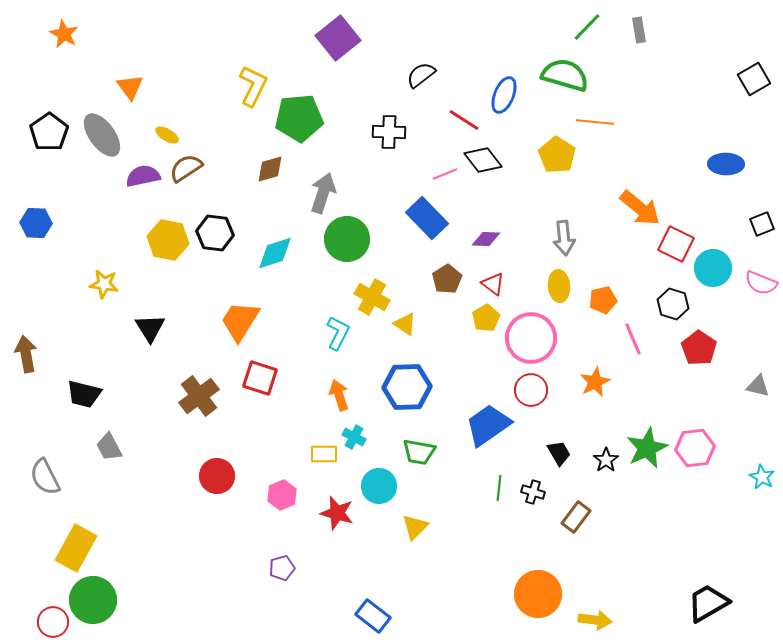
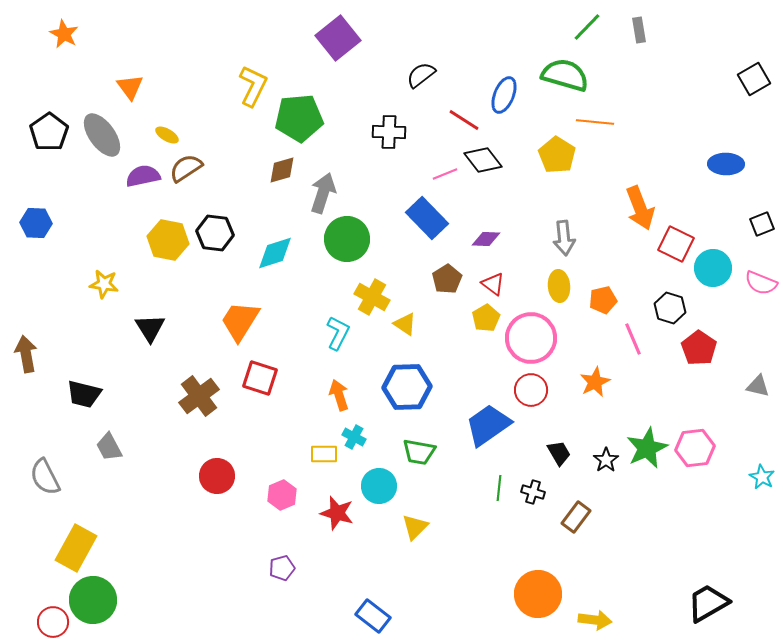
brown diamond at (270, 169): moved 12 px right, 1 px down
orange arrow at (640, 208): rotated 30 degrees clockwise
black hexagon at (673, 304): moved 3 px left, 4 px down
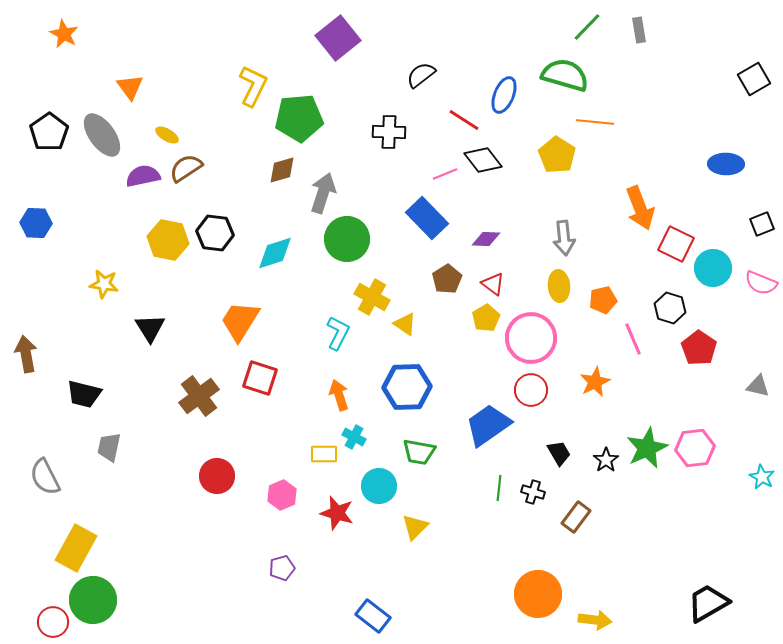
gray trapezoid at (109, 447): rotated 40 degrees clockwise
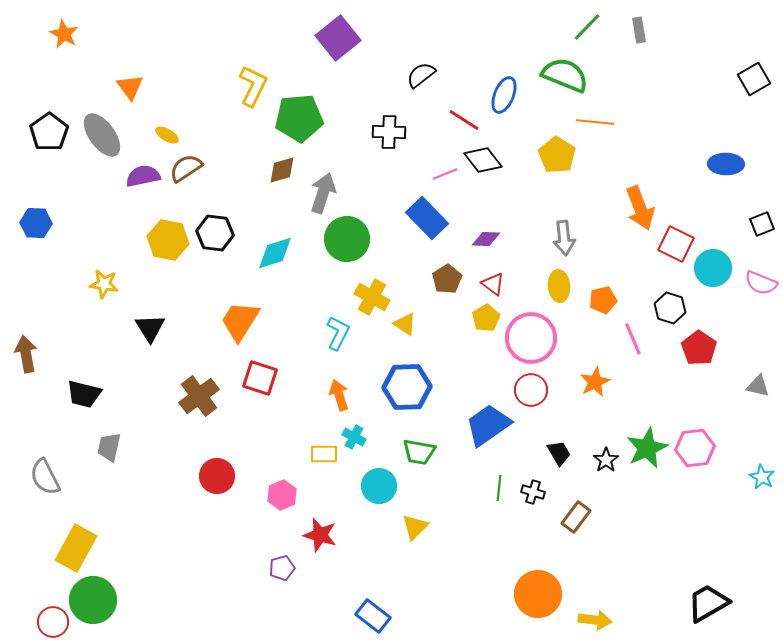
green semicircle at (565, 75): rotated 6 degrees clockwise
red star at (337, 513): moved 17 px left, 22 px down
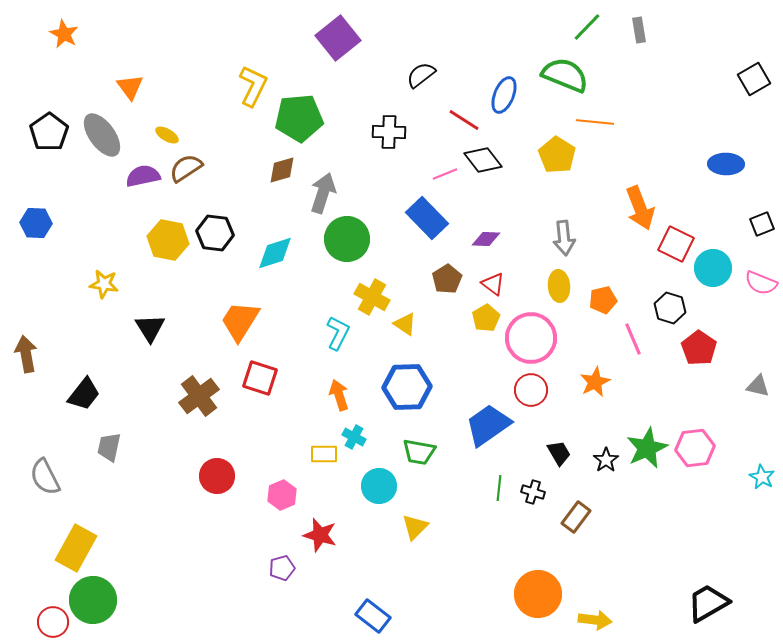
black trapezoid at (84, 394): rotated 66 degrees counterclockwise
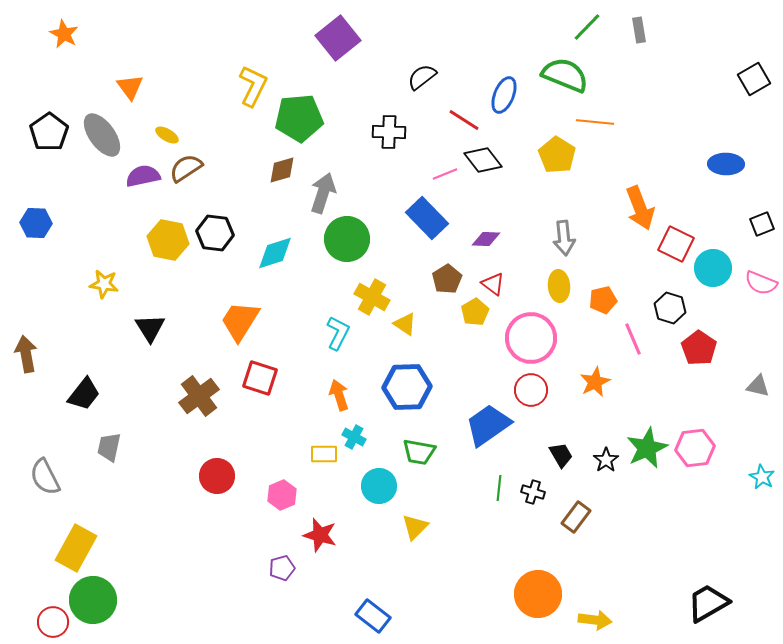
black semicircle at (421, 75): moved 1 px right, 2 px down
yellow pentagon at (486, 318): moved 11 px left, 6 px up
black trapezoid at (559, 453): moved 2 px right, 2 px down
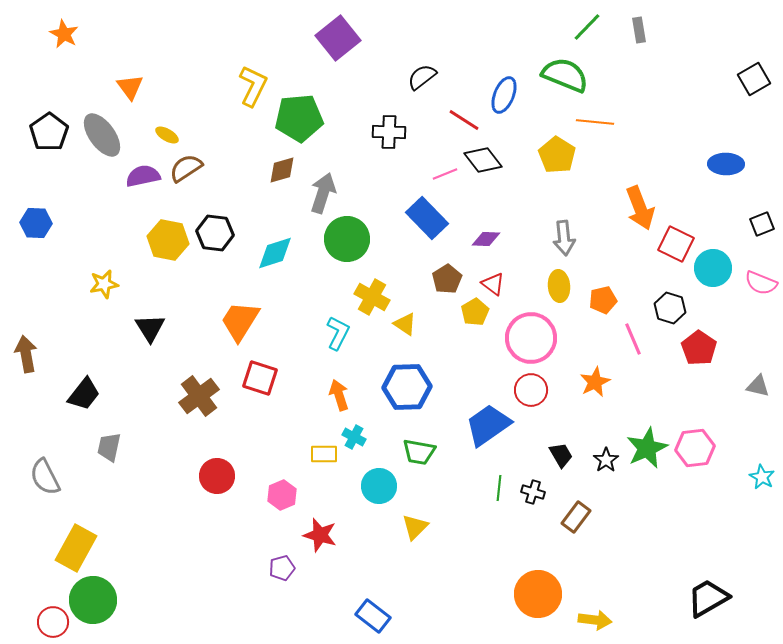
yellow star at (104, 284): rotated 20 degrees counterclockwise
black trapezoid at (708, 603): moved 5 px up
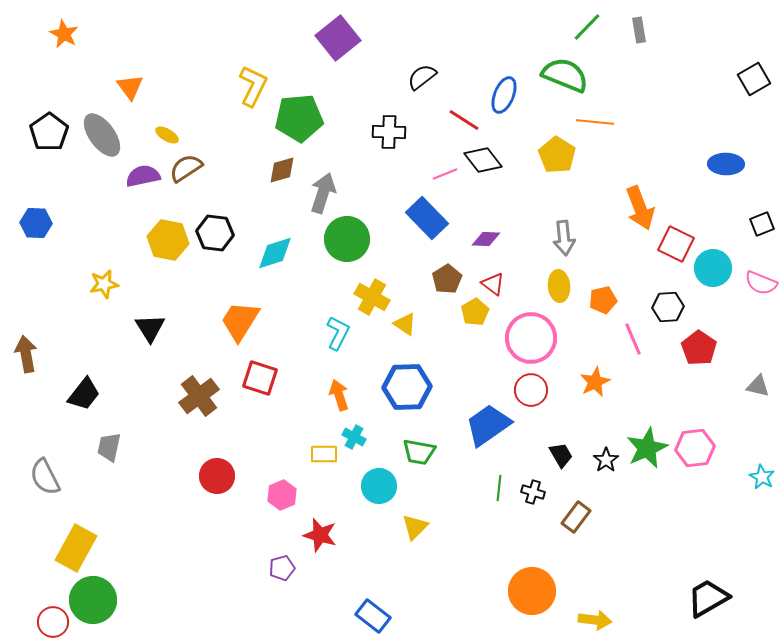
black hexagon at (670, 308): moved 2 px left, 1 px up; rotated 20 degrees counterclockwise
orange circle at (538, 594): moved 6 px left, 3 px up
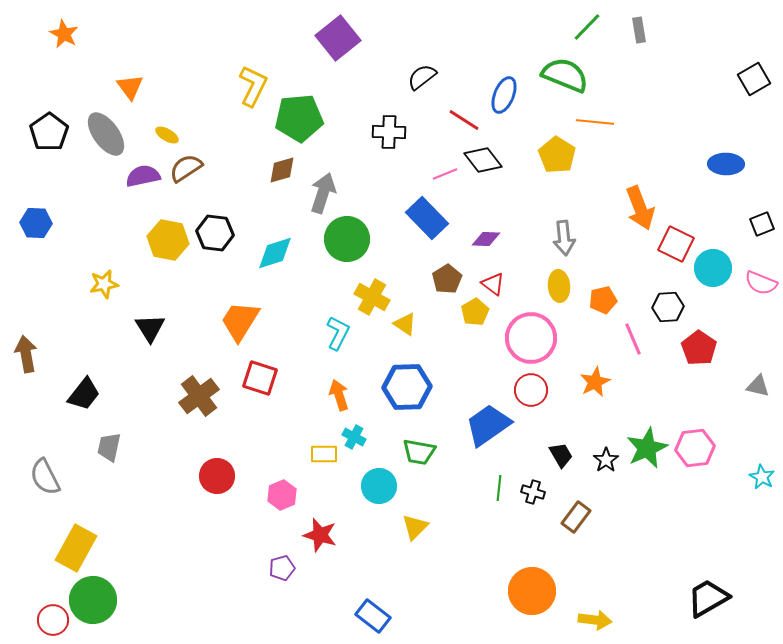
gray ellipse at (102, 135): moved 4 px right, 1 px up
red circle at (53, 622): moved 2 px up
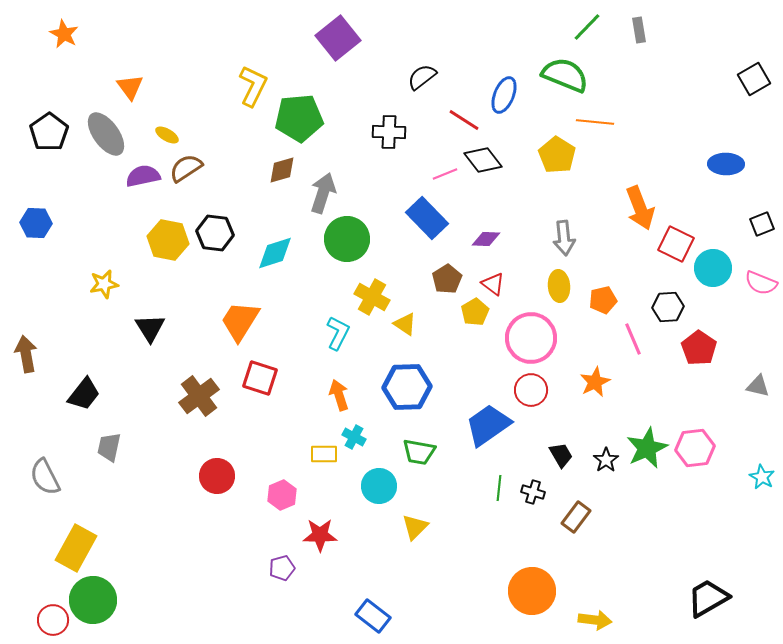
red star at (320, 535): rotated 16 degrees counterclockwise
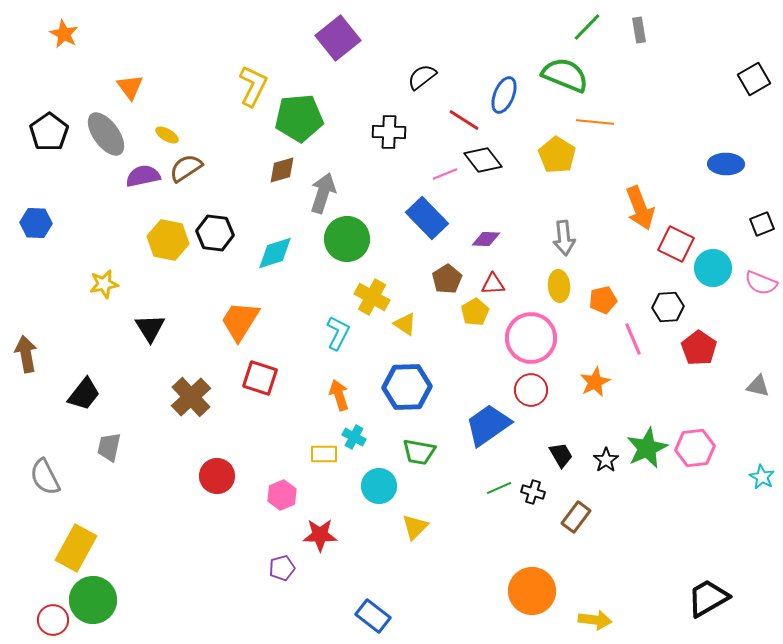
red triangle at (493, 284): rotated 40 degrees counterclockwise
brown cross at (199, 396): moved 8 px left, 1 px down; rotated 6 degrees counterclockwise
green line at (499, 488): rotated 60 degrees clockwise
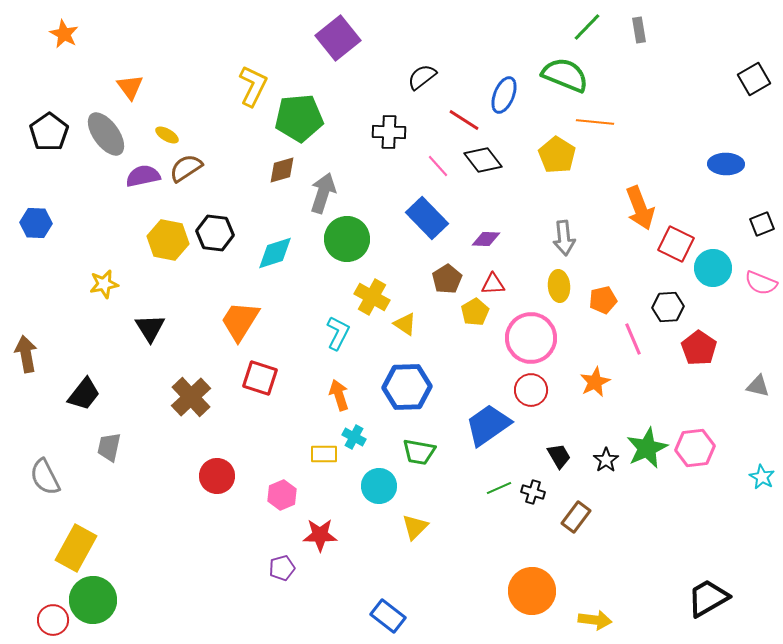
pink line at (445, 174): moved 7 px left, 8 px up; rotated 70 degrees clockwise
black trapezoid at (561, 455): moved 2 px left, 1 px down
blue rectangle at (373, 616): moved 15 px right
